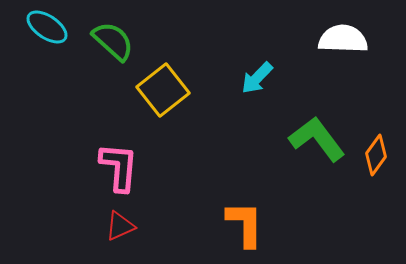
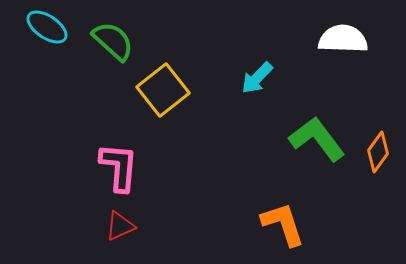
orange diamond: moved 2 px right, 3 px up
orange L-shape: moved 38 px right; rotated 18 degrees counterclockwise
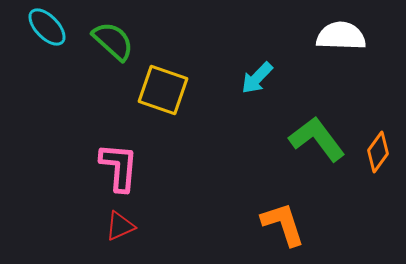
cyan ellipse: rotated 12 degrees clockwise
white semicircle: moved 2 px left, 3 px up
yellow square: rotated 33 degrees counterclockwise
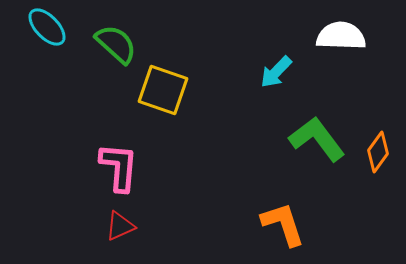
green semicircle: moved 3 px right, 3 px down
cyan arrow: moved 19 px right, 6 px up
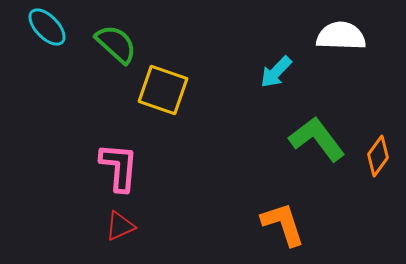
orange diamond: moved 4 px down
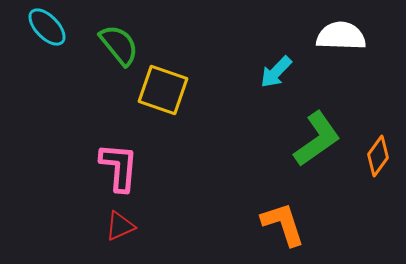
green semicircle: moved 3 px right, 1 px down; rotated 9 degrees clockwise
green L-shape: rotated 92 degrees clockwise
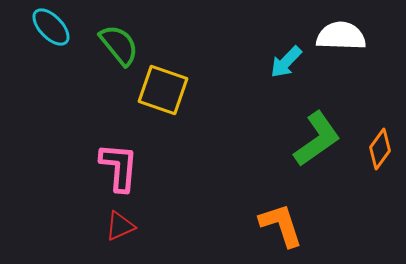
cyan ellipse: moved 4 px right
cyan arrow: moved 10 px right, 10 px up
orange diamond: moved 2 px right, 7 px up
orange L-shape: moved 2 px left, 1 px down
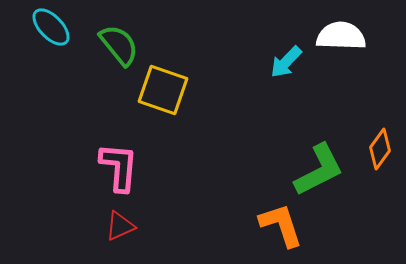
green L-shape: moved 2 px right, 31 px down; rotated 8 degrees clockwise
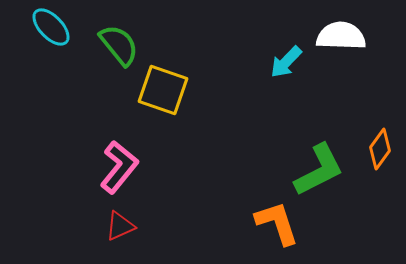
pink L-shape: rotated 34 degrees clockwise
orange L-shape: moved 4 px left, 2 px up
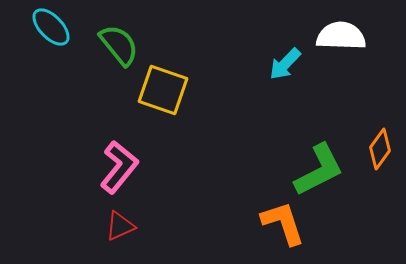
cyan arrow: moved 1 px left, 2 px down
orange L-shape: moved 6 px right
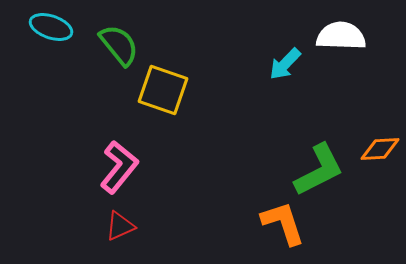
cyan ellipse: rotated 27 degrees counterclockwise
orange diamond: rotated 51 degrees clockwise
